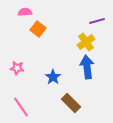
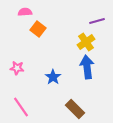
brown rectangle: moved 4 px right, 6 px down
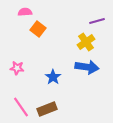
blue arrow: rotated 105 degrees clockwise
brown rectangle: moved 28 px left; rotated 66 degrees counterclockwise
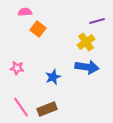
blue star: rotated 14 degrees clockwise
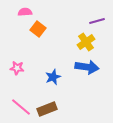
pink line: rotated 15 degrees counterclockwise
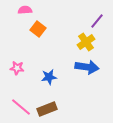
pink semicircle: moved 2 px up
purple line: rotated 35 degrees counterclockwise
blue star: moved 4 px left; rotated 14 degrees clockwise
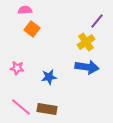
orange square: moved 6 px left
brown rectangle: rotated 30 degrees clockwise
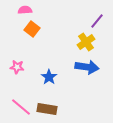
pink star: moved 1 px up
blue star: rotated 28 degrees counterclockwise
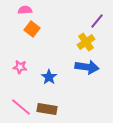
pink star: moved 3 px right
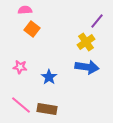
pink line: moved 2 px up
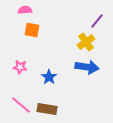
orange square: moved 1 px down; rotated 28 degrees counterclockwise
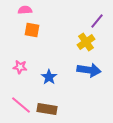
blue arrow: moved 2 px right, 3 px down
